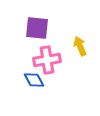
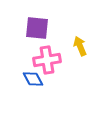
blue diamond: moved 1 px left, 1 px up
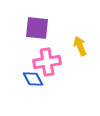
pink cross: moved 2 px down
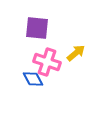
yellow arrow: moved 4 px left, 7 px down; rotated 72 degrees clockwise
pink cross: rotated 28 degrees clockwise
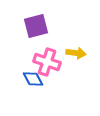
purple square: moved 1 px left, 2 px up; rotated 20 degrees counterclockwise
yellow arrow: rotated 48 degrees clockwise
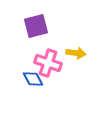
pink cross: moved 1 px right, 1 px down
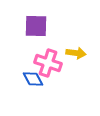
purple square: rotated 15 degrees clockwise
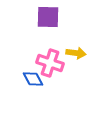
purple square: moved 12 px right, 9 px up
pink cross: moved 2 px right
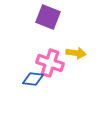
purple square: rotated 20 degrees clockwise
blue diamond: rotated 55 degrees counterclockwise
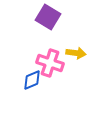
purple square: rotated 10 degrees clockwise
blue diamond: moved 1 px left, 1 px down; rotated 30 degrees counterclockwise
